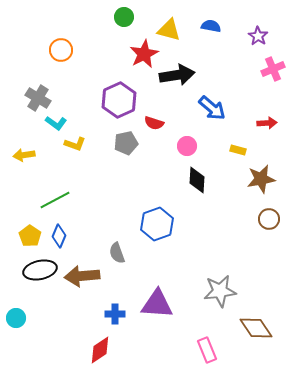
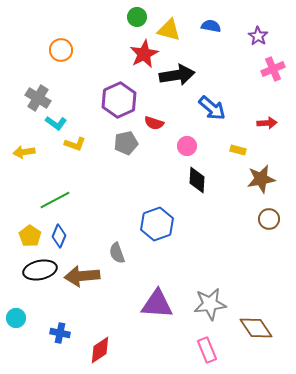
green circle: moved 13 px right
yellow arrow: moved 3 px up
gray star: moved 10 px left, 13 px down
blue cross: moved 55 px left, 19 px down; rotated 12 degrees clockwise
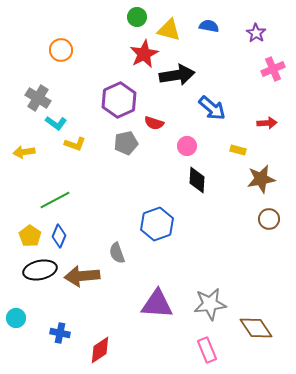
blue semicircle: moved 2 px left
purple star: moved 2 px left, 3 px up
